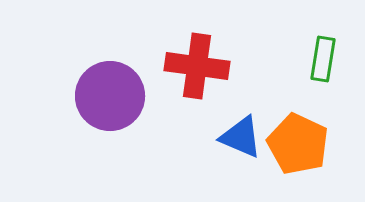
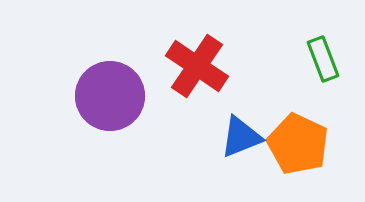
green rectangle: rotated 30 degrees counterclockwise
red cross: rotated 26 degrees clockwise
blue triangle: rotated 45 degrees counterclockwise
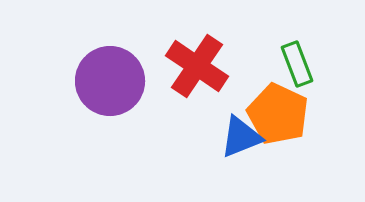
green rectangle: moved 26 px left, 5 px down
purple circle: moved 15 px up
orange pentagon: moved 20 px left, 30 px up
